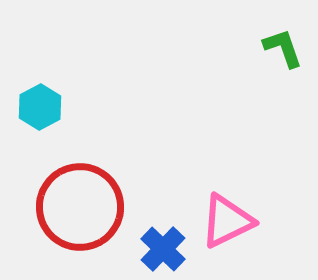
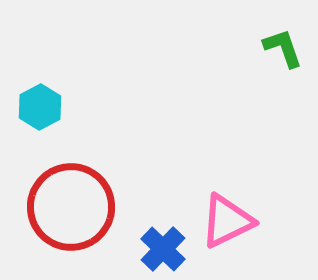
red circle: moved 9 px left
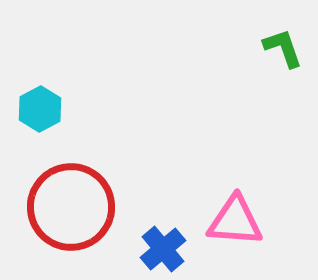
cyan hexagon: moved 2 px down
pink triangle: moved 8 px right; rotated 30 degrees clockwise
blue cross: rotated 6 degrees clockwise
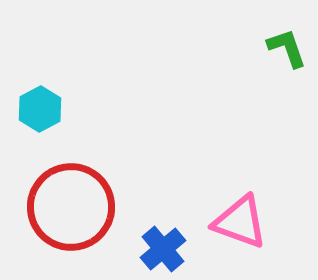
green L-shape: moved 4 px right
pink triangle: moved 5 px right, 1 px down; rotated 16 degrees clockwise
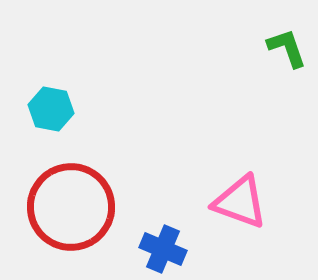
cyan hexagon: moved 11 px right; rotated 21 degrees counterclockwise
pink triangle: moved 20 px up
blue cross: rotated 27 degrees counterclockwise
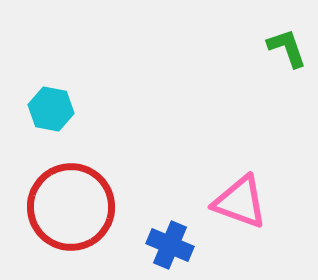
blue cross: moved 7 px right, 4 px up
